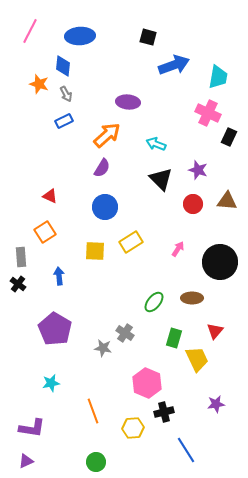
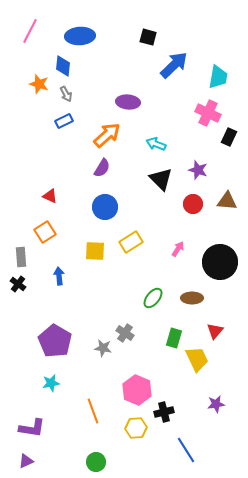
blue arrow at (174, 65): rotated 24 degrees counterclockwise
green ellipse at (154, 302): moved 1 px left, 4 px up
purple pentagon at (55, 329): moved 12 px down
pink hexagon at (147, 383): moved 10 px left, 7 px down
yellow hexagon at (133, 428): moved 3 px right
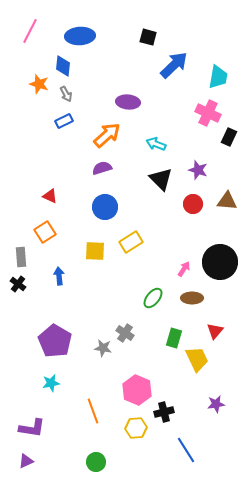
purple semicircle at (102, 168): rotated 138 degrees counterclockwise
pink arrow at (178, 249): moved 6 px right, 20 px down
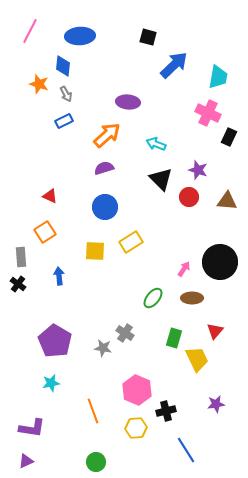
purple semicircle at (102, 168): moved 2 px right
red circle at (193, 204): moved 4 px left, 7 px up
black cross at (164, 412): moved 2 px right, 1 px up
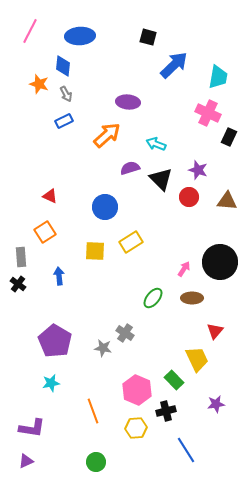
purple semicircle at (104, 168): moved 26 px right
green rectangle at (174, 338): moved 42 px down; rotated 60 degrees counterclockwise
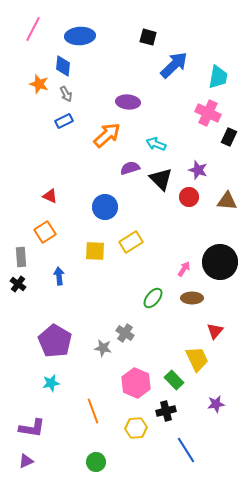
pink line at (30, 31): moved 3 px right, 2 px up
pink hexagon at (137, 390): moved 1 px left, 7 px up
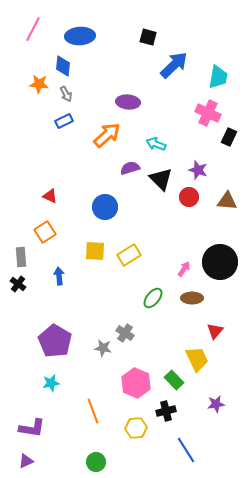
orange star at (39, 84): rotated 12 degrees counterclockwise
yellow rectangle at (131, 242): moved 2 px left, 13 px down
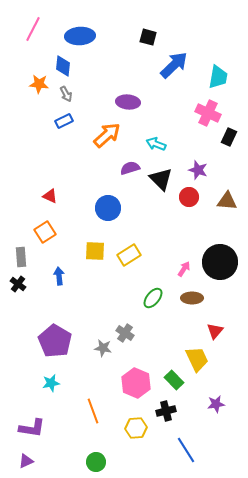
blue circle at (105, 207): moved 3 px right, 1 px down
